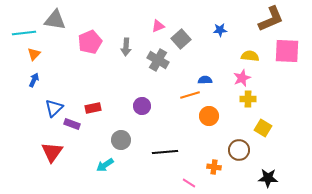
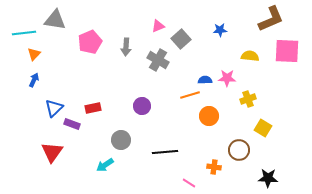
pink star: moved 15 px left; rotated 24 degrees clockwise
yellow cross: rotated 21 degrees counterclockwise
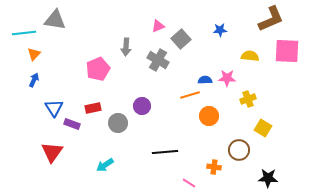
pink pentagon: moved 8 px right, 27 px down
blue triangle: rotated 18 degrees counterclockwise
gray circle: moved 3 px left, 17 px up
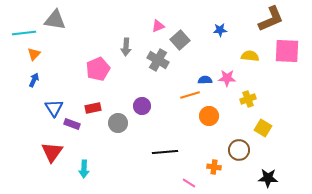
gray square: moved 1 px left, 1 px down
cyan arrow: moved 21 px left, 4 px down; rotated 54 degrees counterclockwise
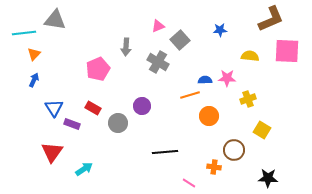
gray cross: moved 2 px down
red rectangle: rotated 42 degrees clockwise
yellow square: moved 1 px left, 2 px down
brown circle: moved 5 px left
cyan arrow: rotated 126 degrees counterclockwise
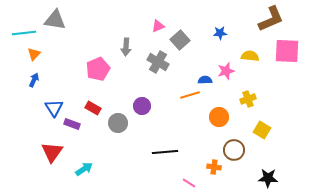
blue star: moved 3 px down
pink star: moved 1 px left, 7 px up; rotated 18 degrees counterclockwise
orange circle: moved 10 px right, 1 px down
